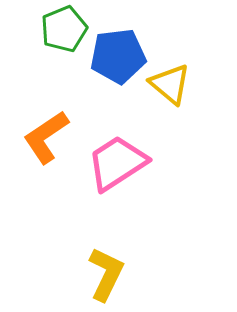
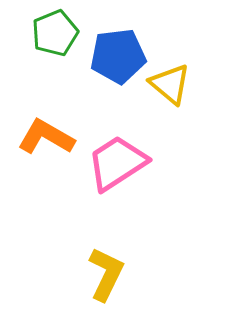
green pentagon: moved 9 px left, 4 px down
orange L-shape: rotated 64 degrees clockwise
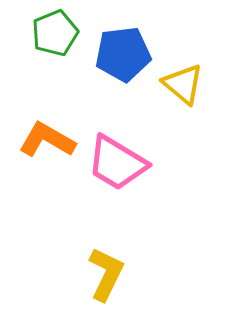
blue pentagon: moved 5 px right, 2 px up
yellow triangle: moved 13 px right
orange L-shape: moved 1 px right, 3 px down
pink trapezoid: rotated 116 degrees counterclockwise
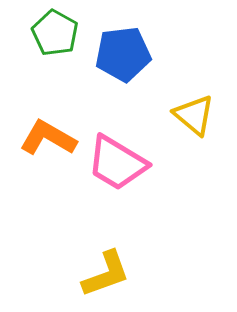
green pentagon: rotated 21 degrees counterclockwise
yellow triangle: moved 11 px right, 31 px down
orange L-shape: moved 1 px right, 2 px up
yellow L-shape: rotated 44 degrees clockwise
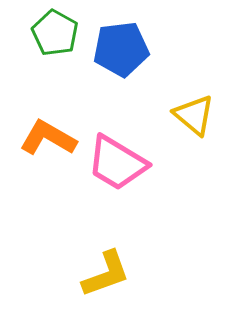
blue pentagon: moved 2 px left, 5 px up
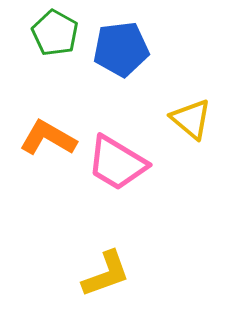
yellow triangle: moved 3 px left, 4 px down
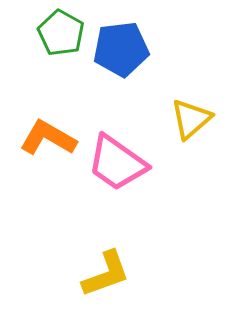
green pentagon: moved 6 px right
yellow triangle: rotated 39 degrees clockwise
pink trapezoid: rotated 4 degrees clockwise
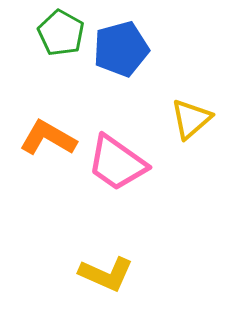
blue pentagon: rotated 8 degrees counterclockwise
yellow L-shape: rotated 44 degrees clockwise
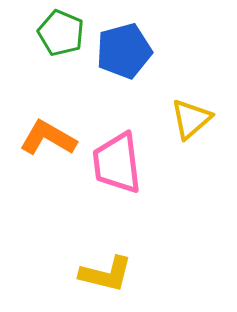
green pentagon: rotated 6 degrees counterclockwise
blue pentagon: moved 3 px right, 2 px down
pink trapezoid: rotated 48 degrees clockwise
yellow L-shape: rotated 10 degrees counterclockwise
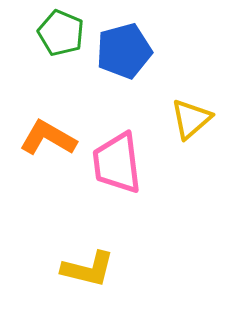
yellow L-shape: moved 18 px left, 5 px up
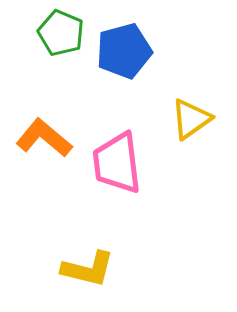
yellow triangle: rotated 6 degrees clockwise
orange L-shape: moved 4 px left; rotated 10 degrees clockwise
